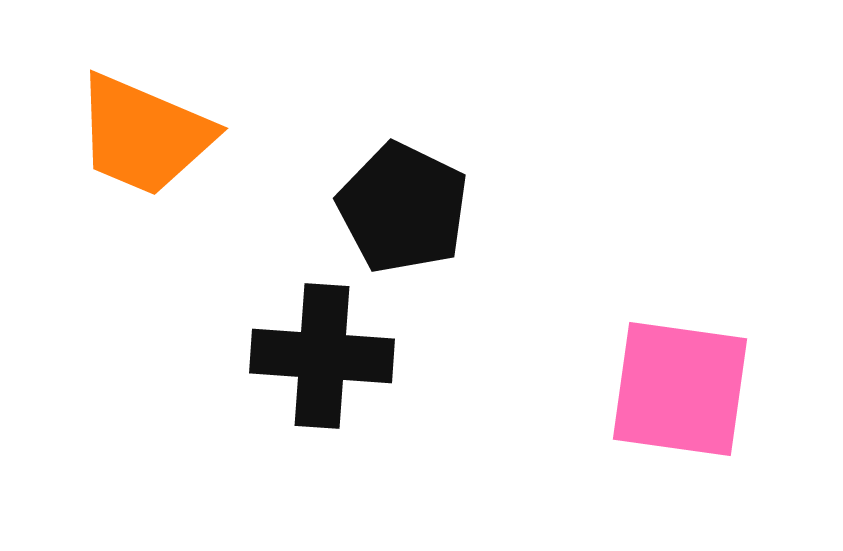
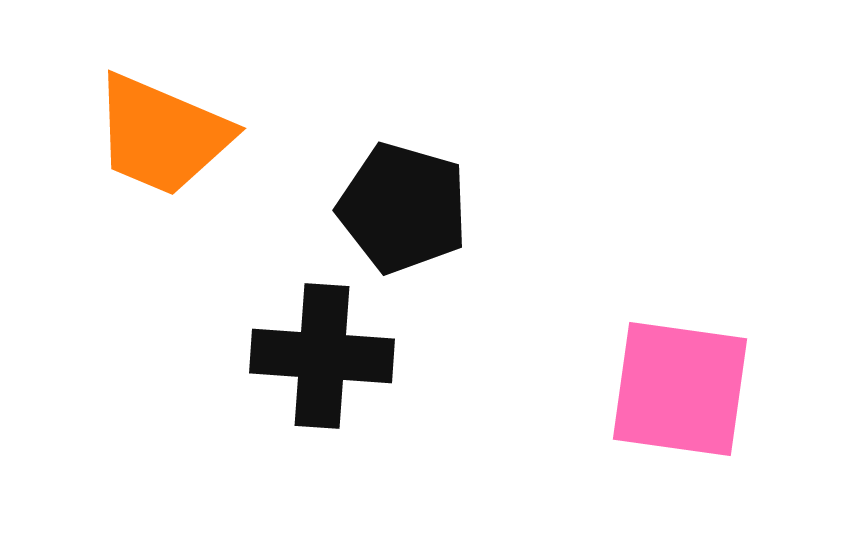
orange trapezoid: moved 18 px right
black pentagon: rotated 10 degrees counterclockwise
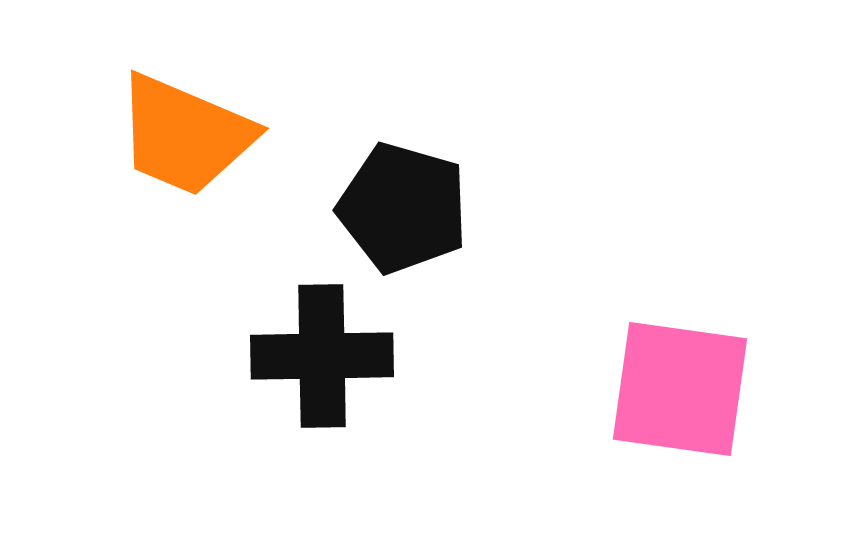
orange trapezoid: moved 23 px right
black cross: rotated 5 degrees counterclockwise
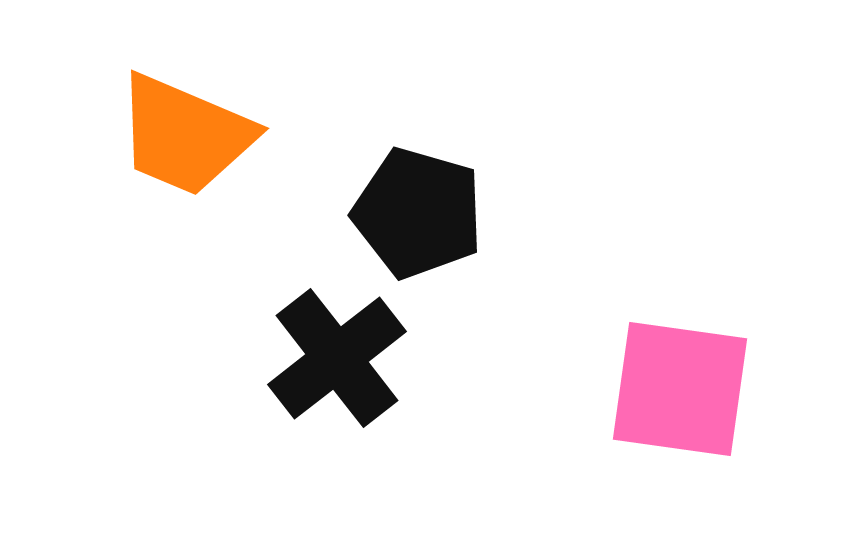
black pentagon: moved 15 px right, 5 px down
black cross: moved 15 px right, 2 px down; rotated 37 degrees counterclockwise
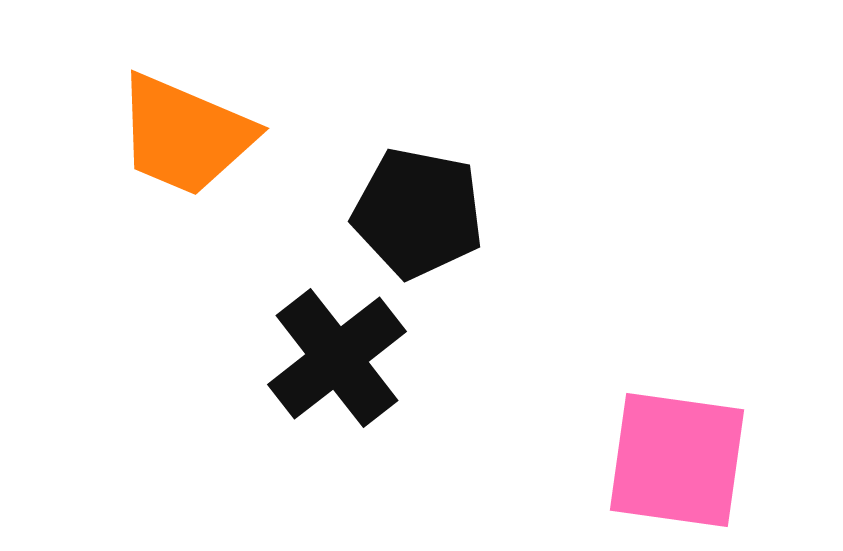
black pentagon: rotated 5 degrees counterclockwise
pink square: moved 3 px left, 71 px down
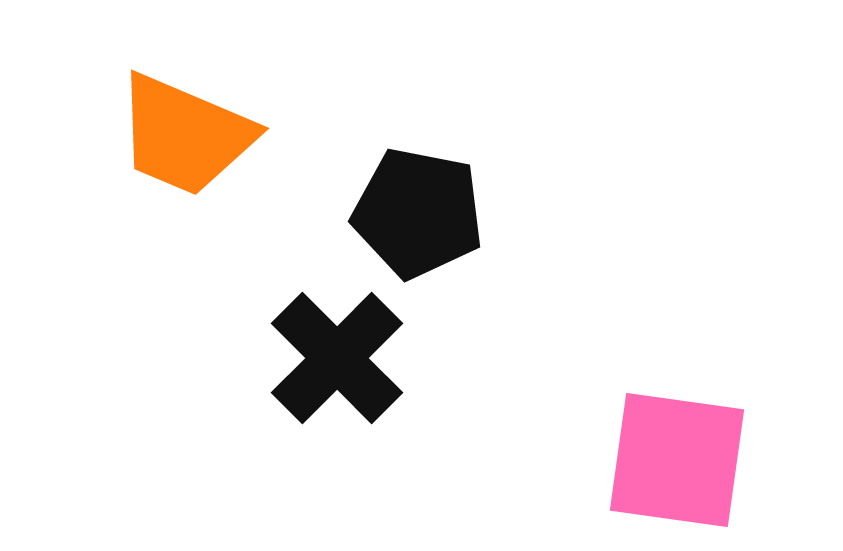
black cross: rotated 7 degrees counterclockwise
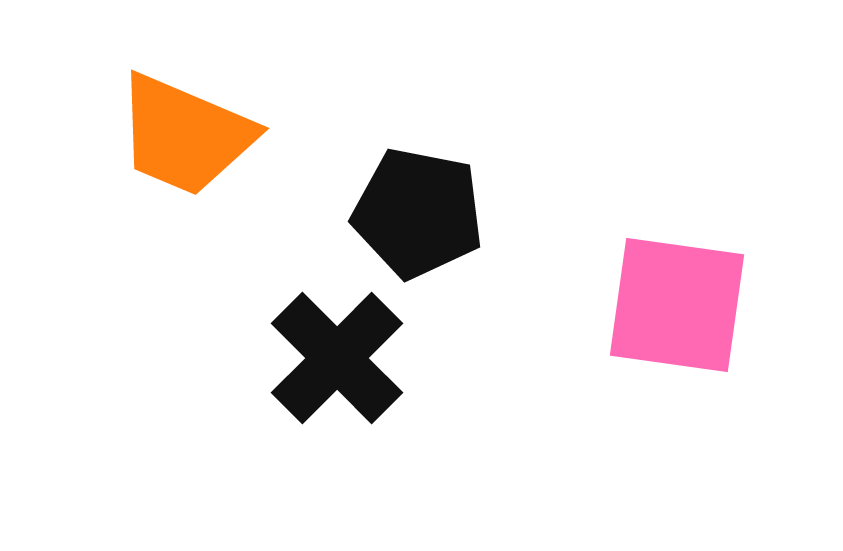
pink square: moved 155 px up
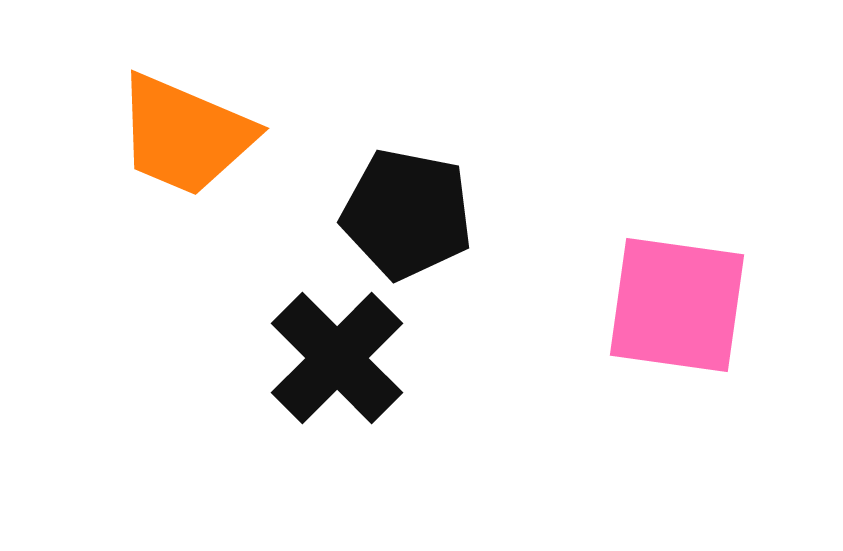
black pentagon: moved 11 px left, 1 px down
